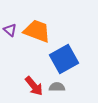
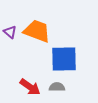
purple triangle: moved 2 px down
blue square: rotated 28 degrees clockwise
red arrow: moved 4 px left, 1 px down; rotated 15 degrees counterclockwise
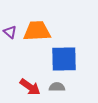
orange trapezoid: rotated 24 degrees counterclockwise
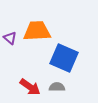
purple triangle: moved 6 px down
blue square: moved 1 px up; rotated 24 degrees clockwise
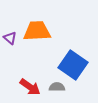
blue square: moved 9 px right, 7 px down; rotated 12 degrees clockwise
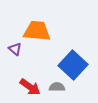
orange trapezoid: rotated 8 degrees clockwise
purple triangle: moved 5 px right, 11 px down
blue square: rotated 8 degrees clockwise
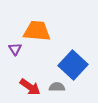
purple triangle: rotated 16 degrees clockwise
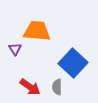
blue square: moved 2 px up
gray semicircle: rotated 91 degrees counterclockwise
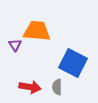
purple triangle: moved 4 px up
blue square: rotated 16 degrees counterclockwise
red arrow: rotated 25 degrees counterclockwise
